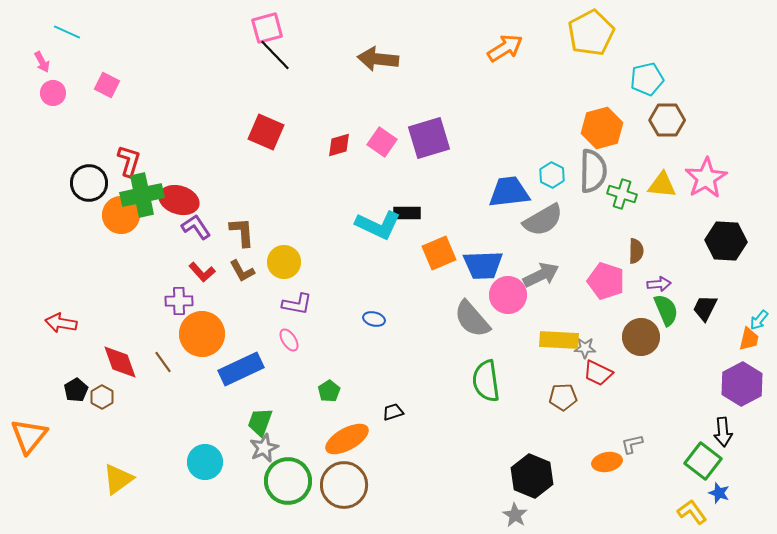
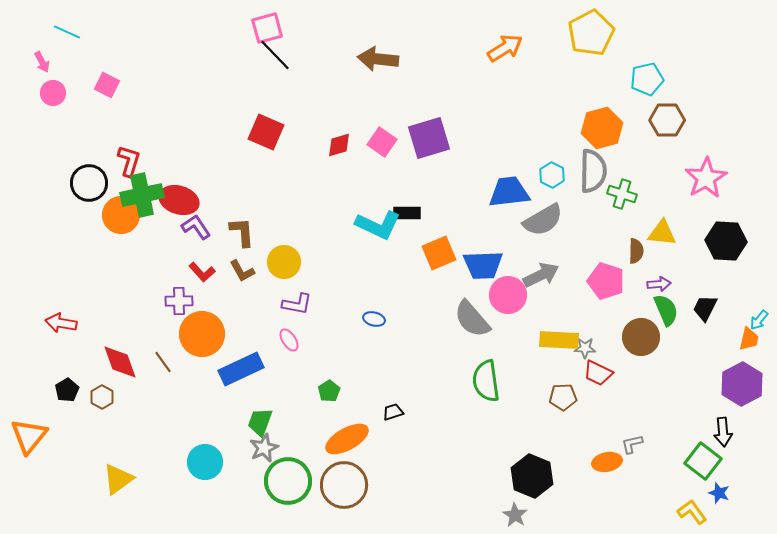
yellow triangle at (662, 185): moved 48 px down
black pentagon at (76, 390): moved 9 px left
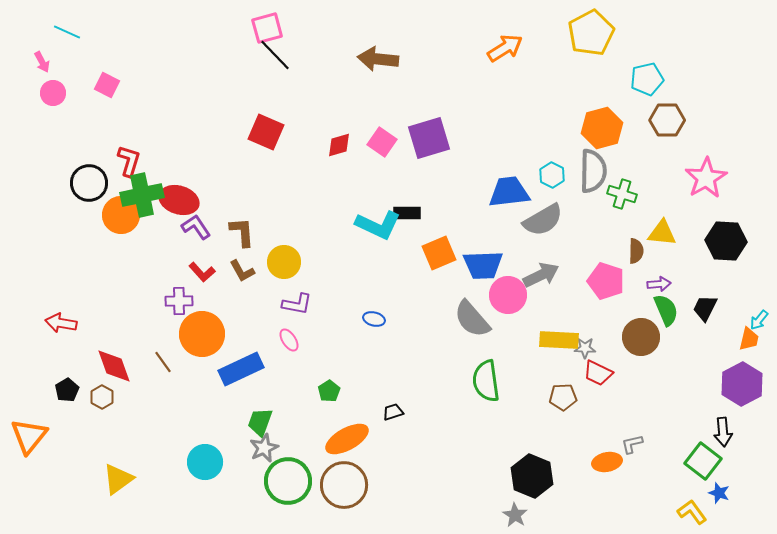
red diamond at (120, 362): moved 6 px left, 4 px down
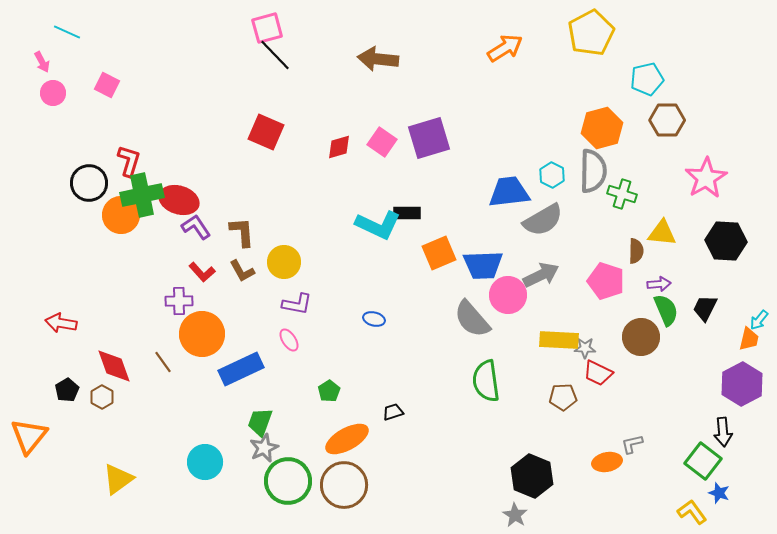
red diamond at (339, 145): moved 2 px down
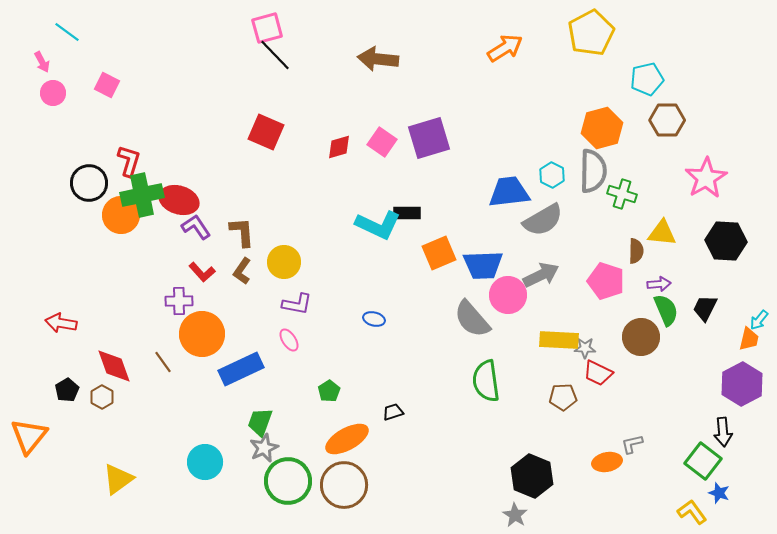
cyan line at (67, 32): rotated 12 degrees clockwise
brown L-shape at (242, 271): rotated 64 degrees clockwise
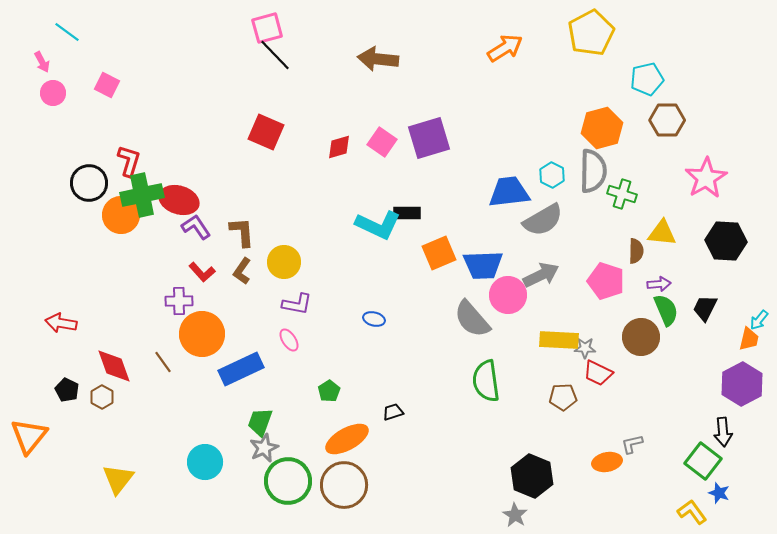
black pentagon at (67, 390): rotated 15 degrees counterclockwise
yellow triangle at (118, 479): rotated 16 degrees counterclockwise
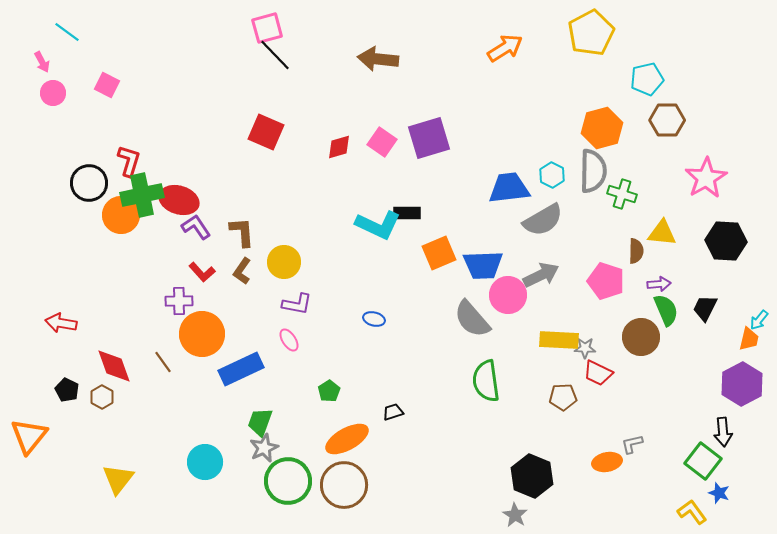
blue trapezoid at (509, 192): moved 4 px up
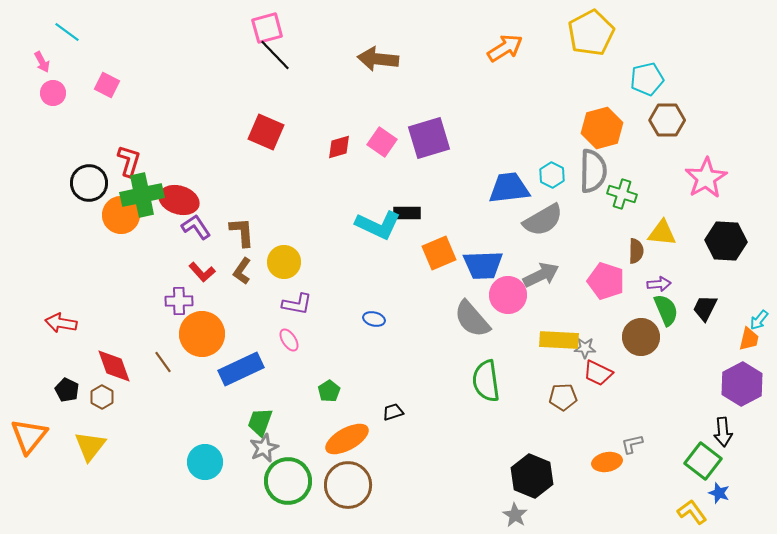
yellow triangle at (118, 479): moved 28 px left, 33 px up
brown circle at (344, 485): moved 4 px right
